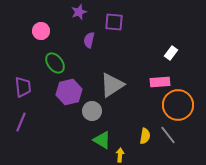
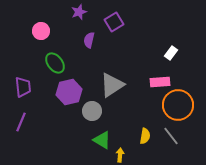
purple square: rotated 36 degrees counterclockwise
gray line: moved 3 px right, 1 px down
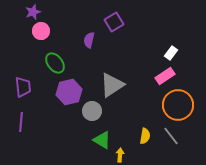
purple star: moved 46 px left
pink rectangle: moved 5 px right, 6 px up; rotated 30 degrees counterclockwise
purple line: rotated 18 degrees counterclockwise
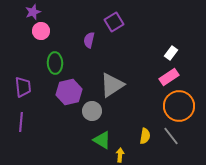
green ellipse: rotated 35 degrees clockwise
pink rectangle: moved 4 px right, 1 px down
orange circle: moved 1 px right, 1 px down
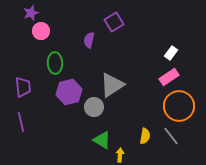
purple star: moved 2 px left, 1 px down
gray circle: moved 2 px right, 4 px up
purple line: rotated 18 degrees counterclockwise
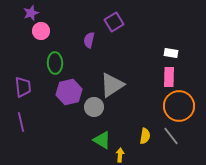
white rectangle: rotated 64 degrees clockwise
pink rectangle: rotated 54 degrees counterclockwise
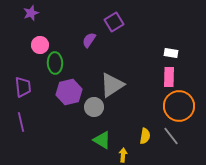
pink circle: moved 1 px left, 14 px down
purple semicircle: rotated 21 degrees clockwise
yellow arrow: moved 3 px right
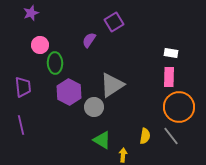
purple hexagon: rotated 20 degrees counterclockwise
orange circle: moved 1 px down
purple line: moved 3 px down
